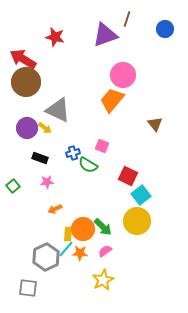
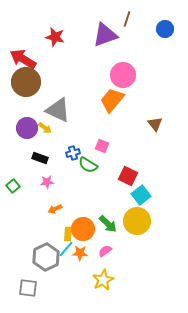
green arrow: moved 5 px right, 3 px up
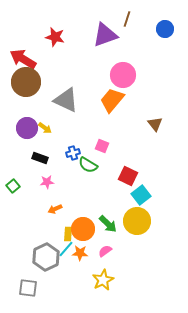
gray triangle: moved 8 px right, 10 px up
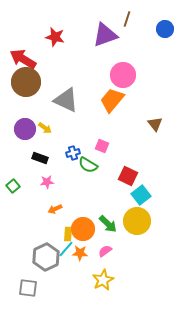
purple circle: moved 2 px left, 1 px down
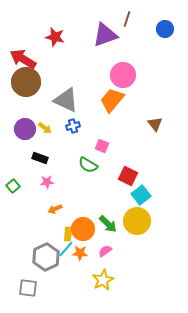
blue cross: moved 27 px up
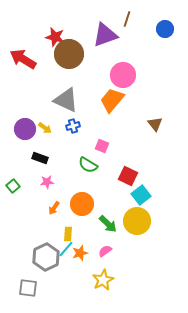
brown circle: moved 43 px right, 28 px up
orange arrow: moved 1 px left, 1 px up; rotated 32 degrees counterclockwise
orange circle: moved 1 px left, 25 px up
orange star: rotated 21 degrees counterclockwise
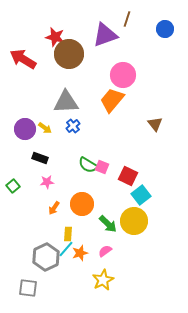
gray triangle: moved 2 px down; rotated 28 degrees counterclockwise
blue cross: rotated 24 degrees counterclockwise
pink square: moved 21 px down
yellow circle: moved 3 px left
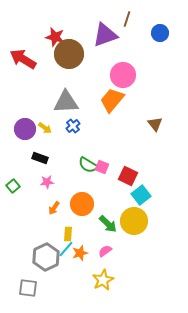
blue circle: moved 5 px left, 4 px down
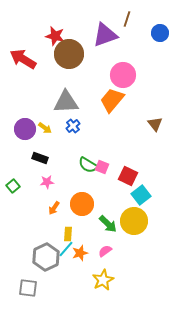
red star: moved 1 px up
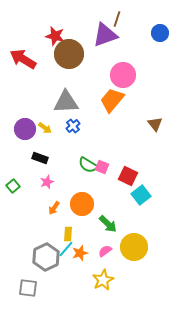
brown line: moved 10 px left
pink star: rotated 16 degrees counterclockwise
yellow circle: moved 26 px down
